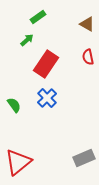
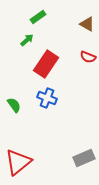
red semicircle: rotated 56 degrees counterclockwise
blue cross: rotated 24 degrees counterclockwise
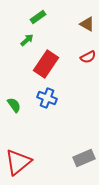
red semicircle: rotated 49 degrees counterclockwise
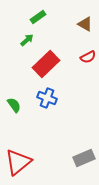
brown triangle: moved 2 px left
red rectangle: rotated 12 degrees clockwise
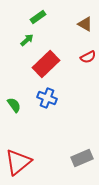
gray rectangle: moved 2 px left
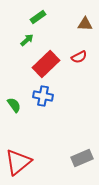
brown triangle: rotated 28 degrees counterclockwise
red semicircle: moved 9 px left
blue cross: moved 4 px left, 2 px up; rotated 12 degrees counterclockwise
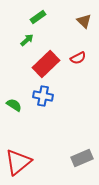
brown triangle: moved 1 px left, 3 px up; rotated 42 degrees clockwise
red semicircle: moved 1 px left, 1 px down
green semicircle: rotated 21 degrees counterclockwise
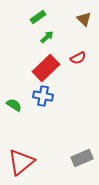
brown triangle: moved 2 px up
green arrow: moved 20 px right, 3 px up
red rectangle: moved 4 px down
red triangle: moved 3 px right
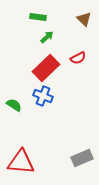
green rectangle: rotated 42 degrees clockwise
blue cross: rotated 12 degrees clockwise
red triangle: rotated 44 degrees clockwise
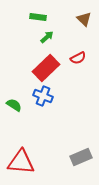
gray rectangle: moved 1 px left, 1 px up
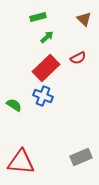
green rectangle: rotated 21 degrees counterclockwise
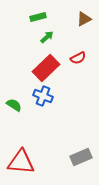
brown triangle: rotated 49 degrees clockwise
